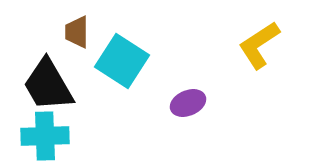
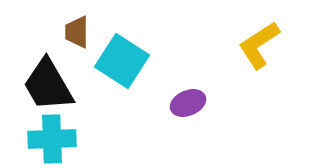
cyan cross: moved 7 px right, 3 px down
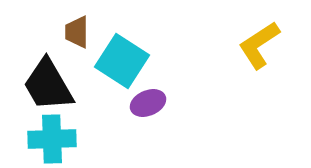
purple ellipse: moved 40 px left
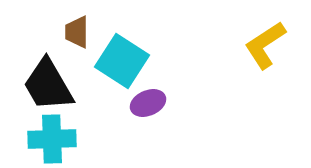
yellow L-shape: moved 6 px right
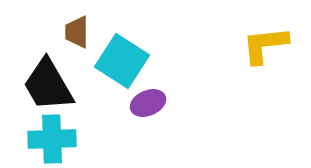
yellow L-shape: rotated 27 degrees clockwise
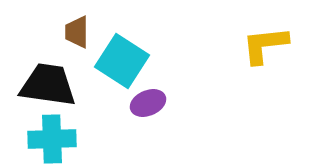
black trapezoid: rotated 128 degrees clockwise
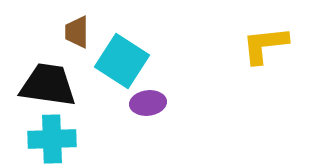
purple ellipse: rotated 16 degrees clockwise
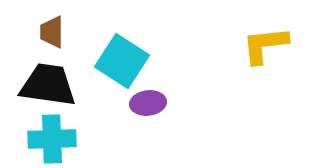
brown trapezoid: moved 25 px left
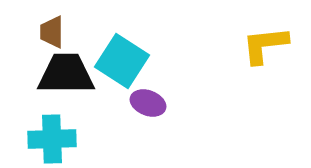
black trapezoid: moved 18 px right, 11 px up; rotated 8 degrees counterclockwise
purple ellipse: rotated 28 degrees clockwise
